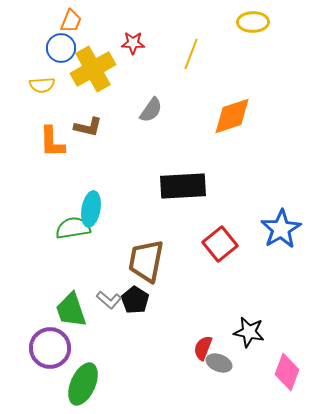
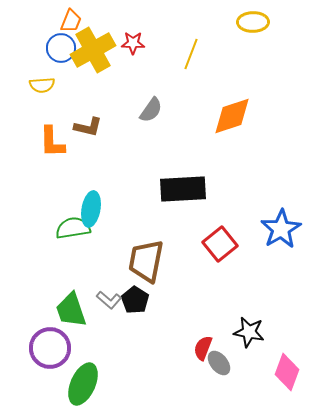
yellow cross: moved 19 px up
black rectangle: moved 3 px down
gray ellipse: rotated 30 degrees clockwise
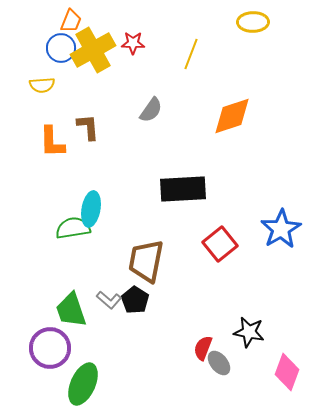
brown L-shape: rotated 108 degrees counterclockwise
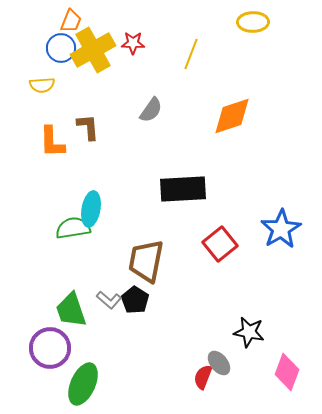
red semicircle: moved 29 px down
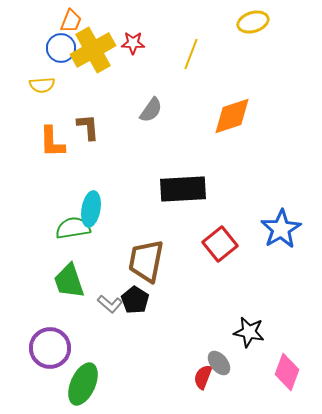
yellow ellipse: rotated 16 degrees counterclockwise
gray L-shape: moved 1 px right, 4 px down
green trapezoid: moved 2 px left, 29 px up
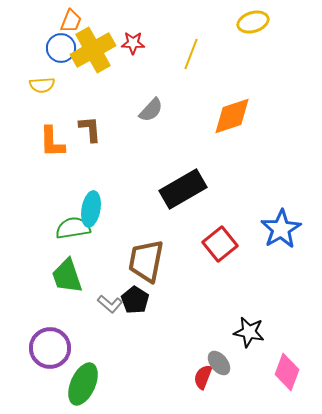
gray semicircle: rotated 8 degrees clockwise
brown L-shape: moved 2 px right, 2 px down
black rectangle: rotated 27 degrees counterclockwise
green trapezoid: moved 2 px left, 5 px up
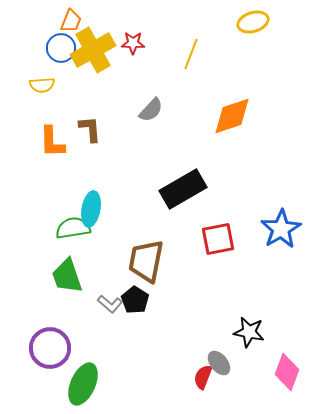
red square: moved 2 px left, 5 px up; rotated 28 degrees clockwise
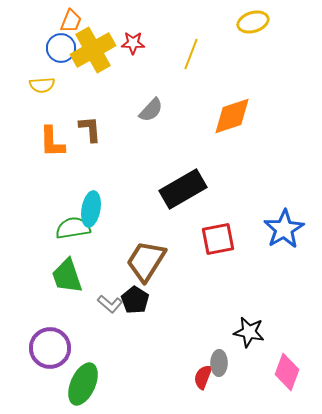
blue star: moved 3 px right
brown trapezoid: rotated 21 degrees clockwise
gray ellipse: rotated 40 degrees clockwise
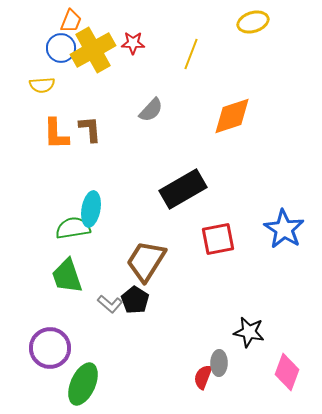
orange L-shape: moved 4 px right, 8 px up
blue star: rotated 9 degrees counterclockwise
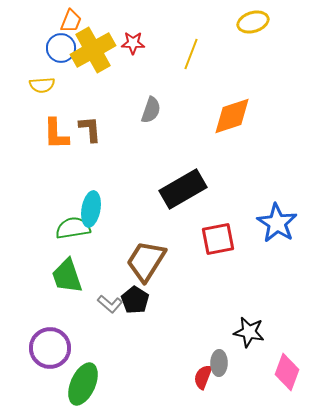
gray semicircle: rotated 24 degrees counterclockwise
blue star: moved 7 px left, 6 px up
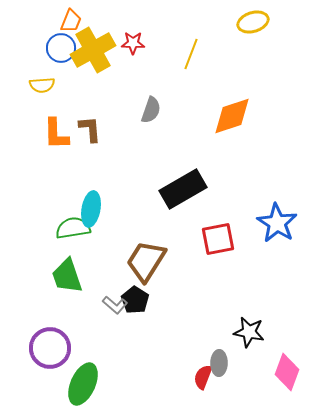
gray L-shape: moved 5 px right, 1 px down
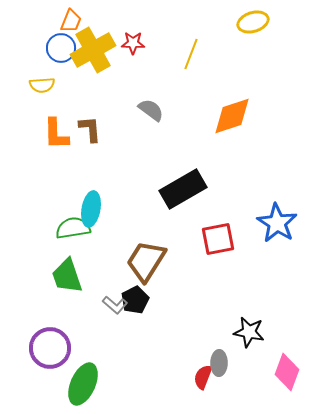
gray semicircle: rotated 72 degrees counterclockwise
black pentagon: rotated 12 degrees clockwise
